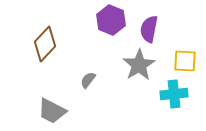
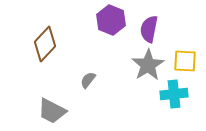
gray star: moved 9 px right
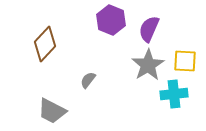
purple semicircle: rotated 12 degrees clockwise
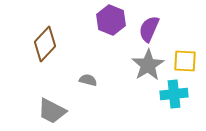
gray semicircle: rotated 66 degrees clockwise
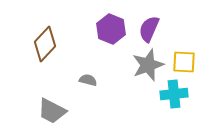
purple hexagon: moved 9 px down
yellow square: moved 1 px left, 1 px down
gray star: rotated 12 degrees clockwise
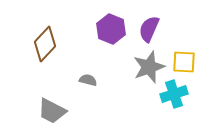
gray star: moved 1 px right, 2 px down
cyan cross: rotated 12 degrees counterclockwise
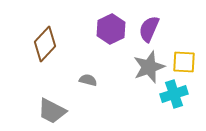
purple hexagon: rotated 12 degrees clockwise
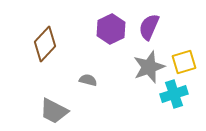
purple semicircle: moved 2 px up
yellow square: rotated 20 degrees counterclockwise
gray trapezoid: moved 2 px right
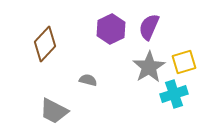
gray star: rotated 12 degrees counterclockwise
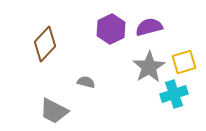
purple semicircle: rotated 52 degrees clockwise
gray semicircle: moved 2 px left, 2 px down
